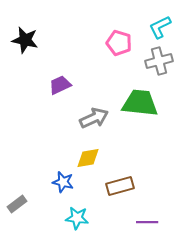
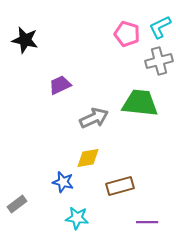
pink pentagon: moved 8 px right, 9 px up
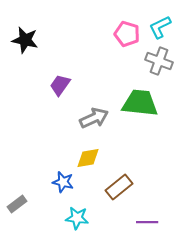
gray cross: rotated 36 degrees clockwise
purple trapezoid: rotated 30 degrees counterclockwise
brown rectangle: moved 1 px left, 1 px down; rotated 24 degrees counterclockwise
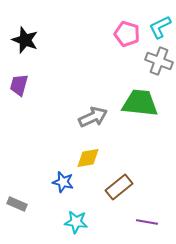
black star: rotated 8 degrees clockwise
purple trapezoid: moved 41 px left; rotated 20 degrees counterclockwise
gray arrow: moved 1 px left, 1 px up
gray rectangle: rotated 60 degrees clockwise
cyan star: moved 1 px left, 4 px down
purple line: rotated 10 degrees clockwise
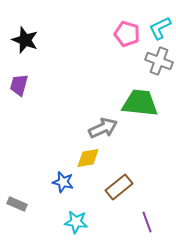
cyan L-shape: moved 1 px down
gray arrow: moved 10 px right, 11 px down
purple line: rotated 60 degrees clockwise
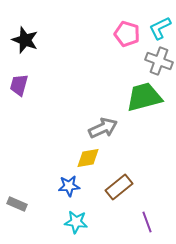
green trapezoid: moved 4 px right, 6 px up; rotated 21 degrees counterclockwise
blue star: moved 6 px right, 4 px down; rotated 20 degrees counterclockwise
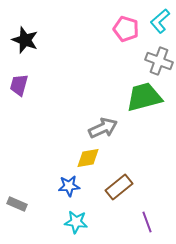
cyan L-shape: moved 7 px up; rotated 15 degrees counterclockwise
pink pentagon: moved 1 px left, 5 px up
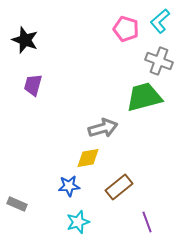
purple trapezoid: moved 14 px right
gray arrow: rotated 8 degrees clockwise
cyan star: moved 2 px right; rotated 25 degrees counterclockwise
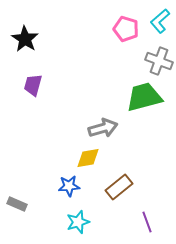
black star: moved 1 px up; rotated 12 degrees clockwise
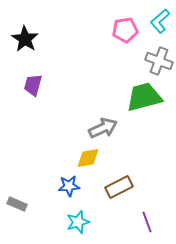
pink pentagon: moved 1 px left, 1 px down; rotated 25 degrees counterclockwise
gray arrow: rotated 8 degrees counterclockwise
brown rectangle: rotated 12 degrees clockwise
